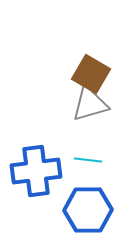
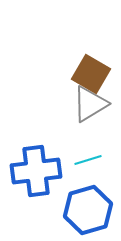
gray triangle: rotated 15 degrees counterclockwise
cyan line: rotated 24 degrees counterclockwise
blue hexagon: rotated 15 degrees counterclockwise
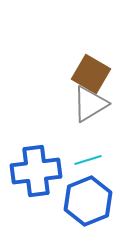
blue hexagon: moved 9 px up; rotated 6 degrees counterclockwise
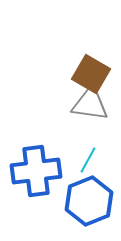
gray triangle: rotated 39 degrees clockwise
cyan line: rotated 44 degrees counterclockwise
blue hexagon: moved 1 px right
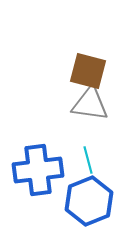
brown square: moved 3 px left, 3 px up; rotated 15 degrees counterclockwise
cyan line: rotated 44 degrees counterclockwise
blue cross: moved 2 px right, 1 px up
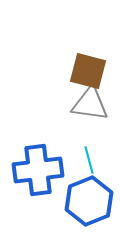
cyan line: moved 1 px right
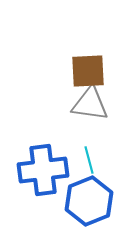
brown square: rotated 18 degrees counterclockwise
blue cross: moved 5 px right
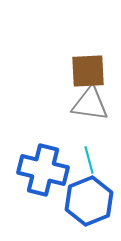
blue cross: rotated 21 degrees clockwise
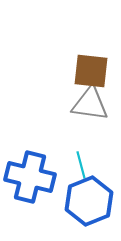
brown square: moved 3 px right; rotated 9 degrees clockwise
cyan line: moved 8 px left, 5 px down
blue cross: moved 13 px left, 7 px down
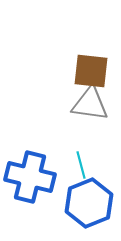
blue hexagon: moved 2 px down
